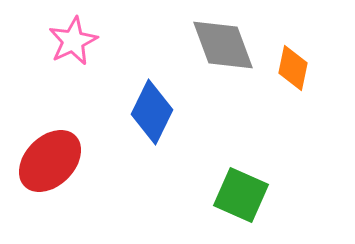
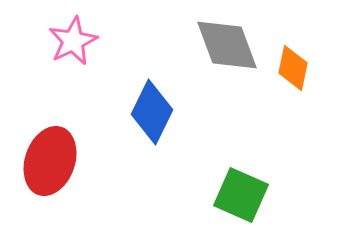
gray diamond: moved 4 px right
red ellipse: rotated 26 degrees counterclockwise
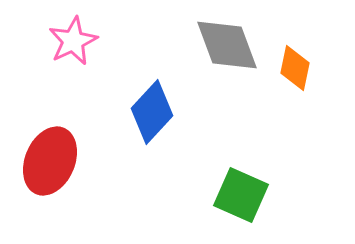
orange diamond: moved 2 px right
blue diamond: rotated 16 degrees clockwise
red ellipse: rotated 4 degrees clockwise
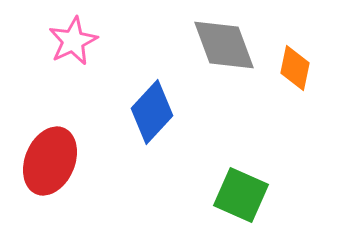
gray diamond: moved 3 px left
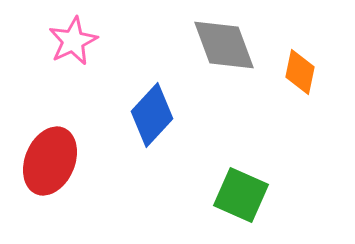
orange diamond: moved 5 px right, 4 px down
blue diamond: moved 3 px down
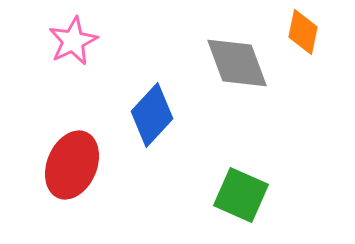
gray diamond: moved 13 px right, 18 px down
orange diamond: moved 3 px right, 40 px up
red ellipse: moved 22 px right, 4 px down
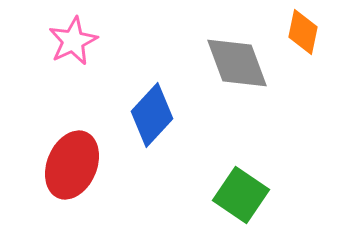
green square: rotated 10 degrees clockwise
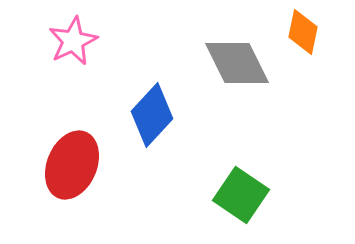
gray diamond: rotated 6 degrees counterclockwise
